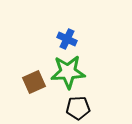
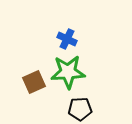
black pentagon: moved 2 px right, 1 px down
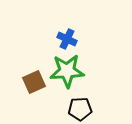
green star: moved 1 px left, 1 px up
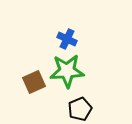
black pentagon: rotated 20 degrees counterclockwise
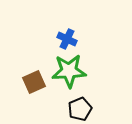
green star: moved 2 px right
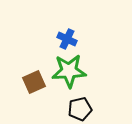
black pentagon: rotated 10 degrees clockwise
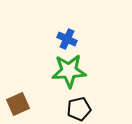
brown square: moved 16 px left, 22 px down
black pentagon: moved 1 px left
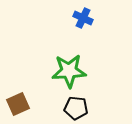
blue cross: moved 16 px right, 21 px up
black pentagon: moved 3 px left, 1 px up; rotated 20 degrees clockwise
